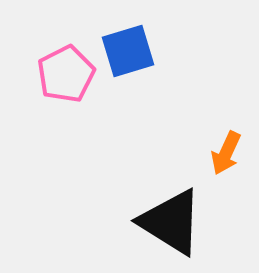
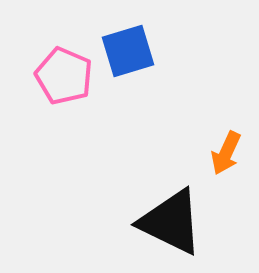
pink pentagon: moved 2 px left, 2 px down; rotated 22 degrees counterclockwise
black triangle: rotated 6 degrees counterclockwise
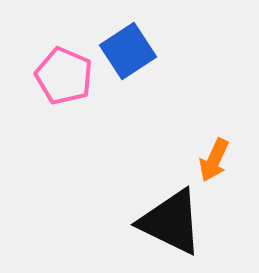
blue square: rotated 16 degrees counterclockwise
orange arrow: moved 12 px left, 7 px down
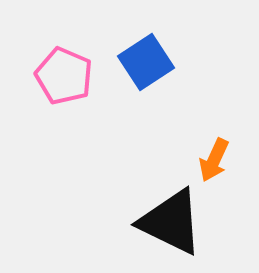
blue square: moved 18 px right, 11 px down
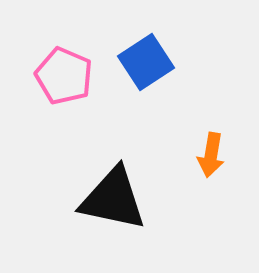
orange arrow: moved 3 px left, 5 px up; rotated 15 degrees counterclockwise
black triangle: moved 58 px left, 23 px up; rotated 14 degrees counterclockwise
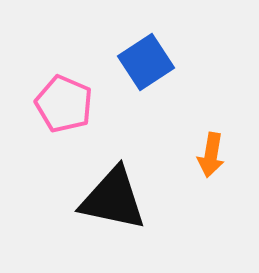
pink pentagon: moved 28 px down
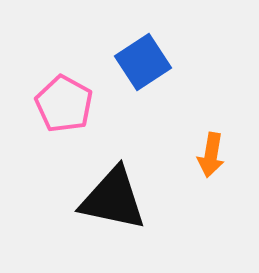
blue square: moved 3 px left
pink pentagon: rotated 6 degrees clockwise
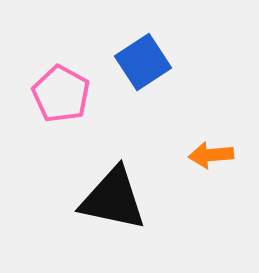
pink pentagon: moved 3 px left, 10 px up
orange arrow: rotated 75 degrees clockwise
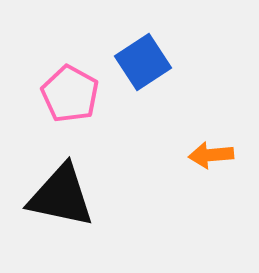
pink pentagon: moved 9 px right
black triangle: moved 52 px left, 3 px up
